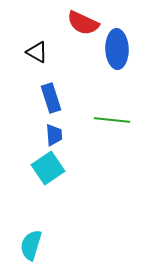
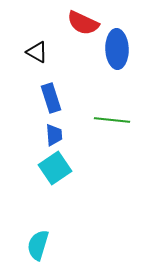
cyan square: moved 7 px right
cyan semicircle: moved 7 px right
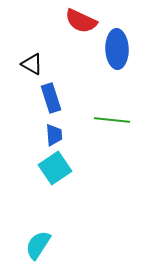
red semicircle: moved 2 px left, 2 px up
black triangle: moved 5 px left, 12 px down
cyan semicircle: rotated 16 degrees clockwise
